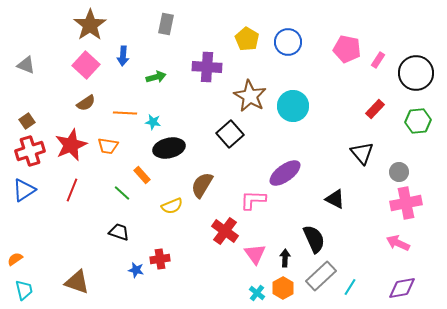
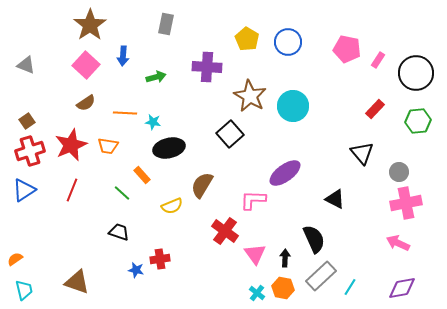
orange hexagon at (283, 288): rotated 20 degrees counterclockwise
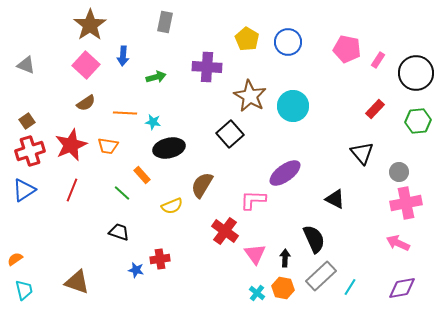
gray rectangle at (166, 24): moved 1 px left, 2 px up
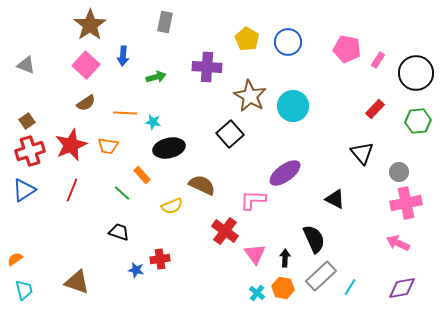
brown semicircle at (202, 185): rotated 84 degrees clockwise
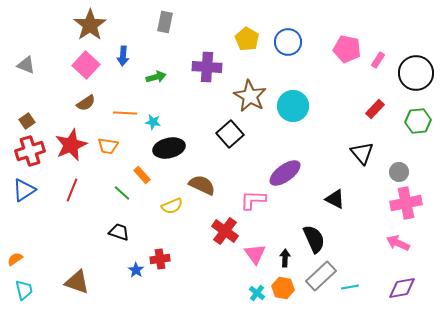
blue star at (136, 270): rotated 21 degrees clockwise
cyan line at (350, 287): rotated 48 degrees clockwise
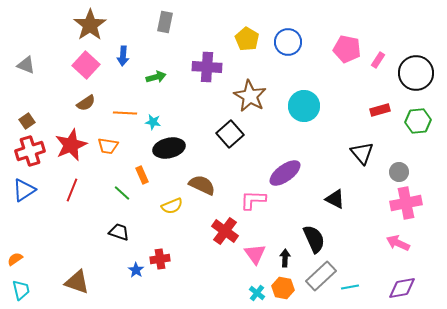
cyan circle at (293, 106): moved 11 px right
red rectangle at (375, 109): moved 5 px right, 1 px down; rotated 30 degrees clockwise
orange rectangle at (142, 175): rotated 18 degrees clockwise
cyan trapezoid at (24, 290): moved 3 px left
